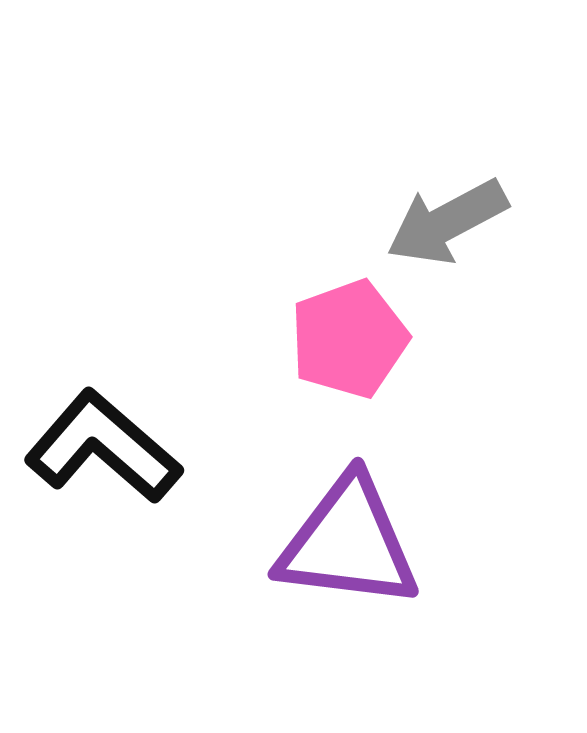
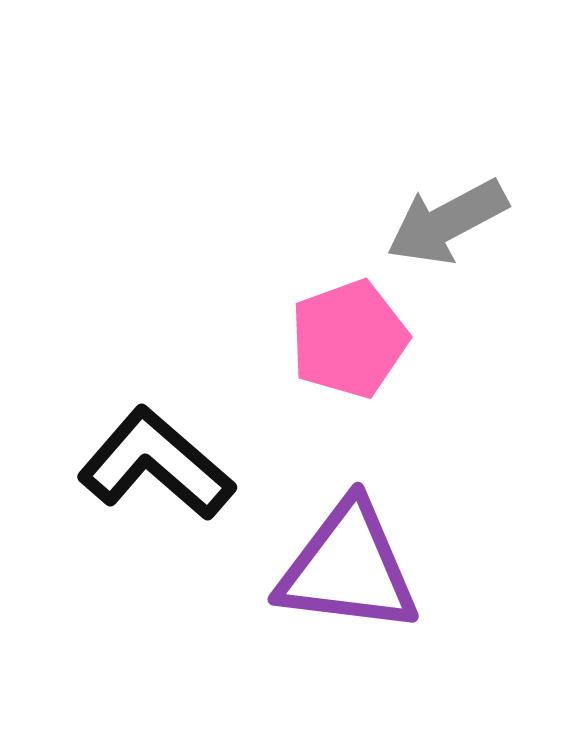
black L-shape: moved 53 px right, 17 px down
purple triangle: moved 25 px down
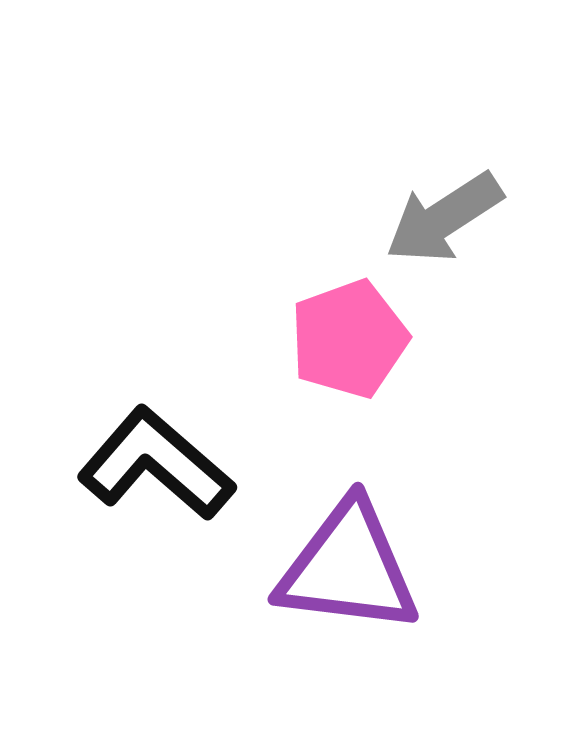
gray arrow: moved 3 px left, 4 px up; rotated 5 degrees counterclockwise
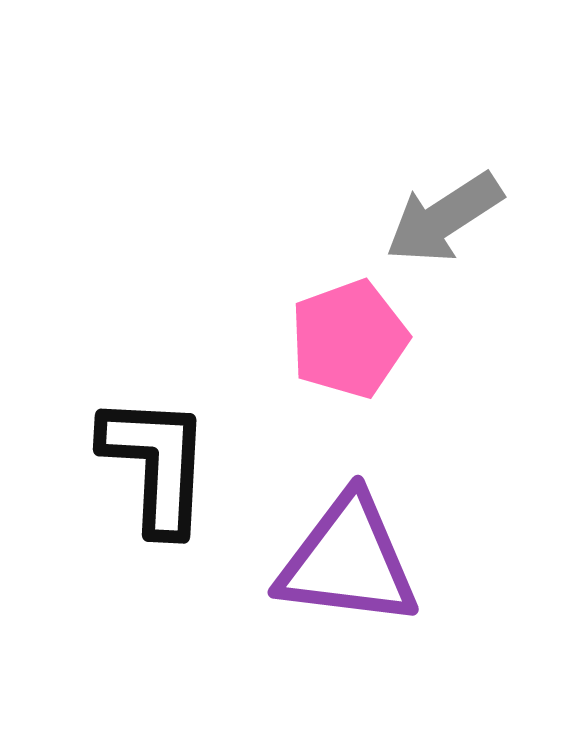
black L-shape: rotated 52 degrees clockwise
purple triangle: moved 7 px up
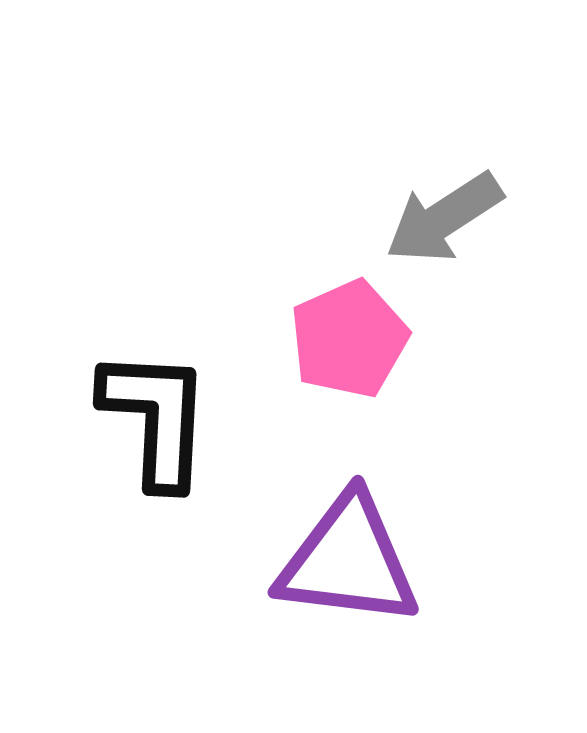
pink pentagon: rotated 4 degrees counterclockwise
black L-shape: moved 46 px up
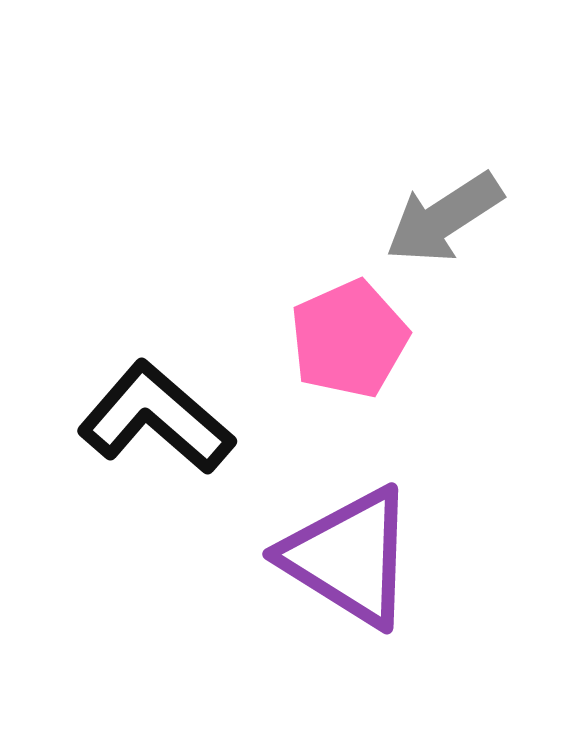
black L-shape: rotated 52 degrees counterclockwise
purple triangle: moved 1 px right, 4 px up; rotated 25 degrees clockwise
